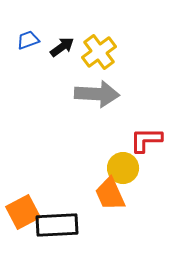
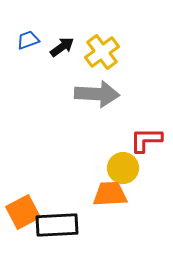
yellow cross: moved 3 px right
orange trapezoid: rotated 111 degrees clockwise
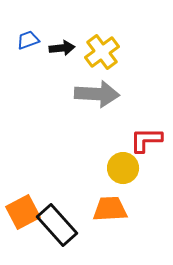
black arrow: moved 1 px down; rotated 30 degrees clockwise
orange trapezoid: moved 15 px down
black rectangle: rotated 51 degrees clockwise
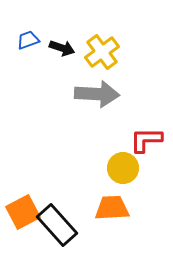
black arrow: rotated 25 degrees clockwise
orange trapezoid: moved 2 px right, 1 px up
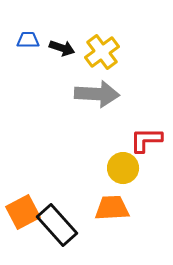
blue trapezoid: rotated 20 degrees clockwise
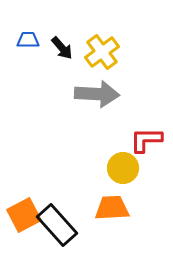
black arrow: rotated 30 degrees clockwise
orange square: moved 1 px right, 3 px down
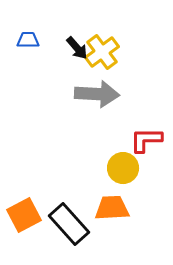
black arrow: moved 15 px right
black rectangle: moved 12 px right, 1 px up
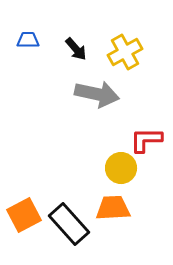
black arrow: moved 1 px left, 1 px down
yellow cross: moved 23 px right; rotated 8 degrees clockwise
gray arrow: rotated 9 degrees clockwise
yellow circle: moved 2 px left
orange trapezoid: moved 1 px right
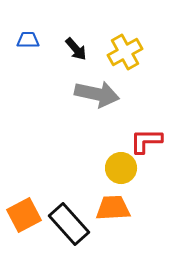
red L-shape: moved 1 px down
